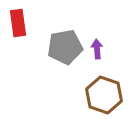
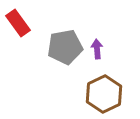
red rectangle: rotated 28 degrees counterclockwise
brown hexagon: moved 1 px up; rotated 15 degrees clockwise
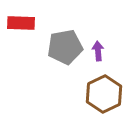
red rectangle: moved 3 px right; rotated 52 degrees counterclockwise
purple arrow: moved 1 px right, 2 px down
